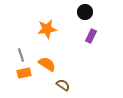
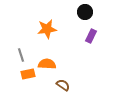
orange semicircle: rotated 30 degrees counterclockwise
orange rectangle: moved 4 px right, 1 px down
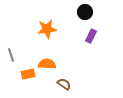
gray line: moved 10 px left
brown semicircle: moved 1 px right, 1 px up
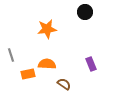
purple rectangle: moved 28 px down; rotated 48 degrees counterclockwise
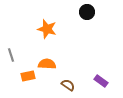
black circle: moved 2 px right
orange star: rotated 24 degrees clockwise
purple rectangle: moved 10 px right, 17 px down; rotated 32 degrees counterclockwise
orange rectangle: moved 2 px down
brown semicircle: moved 4 px right, 1 px down
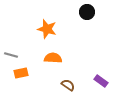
gray line: rotated 56 degrees counterclockwise
orange semicircle: moved 6 px right, 6 px up
orange rectangle: moved 7 px left, 3 px up
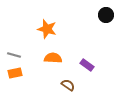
black circle: moved 19 px right, 3 px down
gray line: moved 3 px right
orange rectangle: moved 6 px left
purple rectangle: moved 14 px left, 16 px up
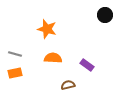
black circle: moved 1 px left
gray line: moved 1 px right, 1 px up
brown semicircle: rotated 48 degrees counterclockwise
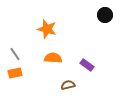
gray line: rotated 40 degrees clockwise
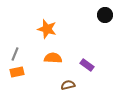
gray line: rotated 56 degrees clockwise
orange rectangle: moved 2 px right, 1 px up
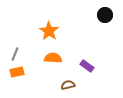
orange star: moved 2 px right, 2 px down; rotated 18 degrees clockwise
purple rectangle: moved 1 px down
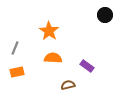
gray line: moved 6 px up
